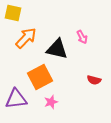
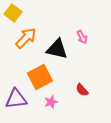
yellow square: rotated 24 degrees clockwise
red semicircle: moved 12 px left, 10 px down; rotated 32 degrees clockwise
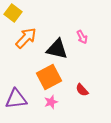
orange square: moved 9 px right
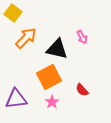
pink star: moved 1 px right; rotated 16 degrees counterclockwise
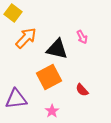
pink star: moved 9 px down
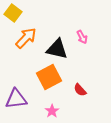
red semicircle: moved 2 px left
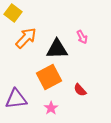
black triangle: rotated 15 degrees counterclockwise
pink star: moved 1 px left, 3 px up
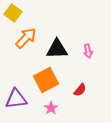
pink arrow: moved 6 px right, 14 px down; rotated 16 degrees clockwise
orange square: moved 3 px left, 3 px down
red semicircle: rotated 96 degrees counterclockwise
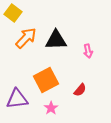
black triangle: moved 1 px left, 9 px up
purple triangle: moved 1 px right
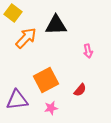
black triangle: moved 15 px up
purple triangle: moved 1 px down
pink star: rotated 24 degrees clockwise
